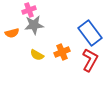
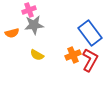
orange cross: moved 11 px right, 3 px down
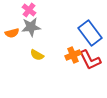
pink cross: rotated 32 degrees counterclockwise
gray star: moved 3 px left, 2 px down
red L-shape: rotated 125 degrees clockwise
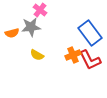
pink cross: moved 11 px right
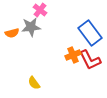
yellow semicircle: moved 3 px left, 28 px down; rotated 24 degrees clockwise
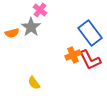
gray star: rotated 30 degrees counterclockwise
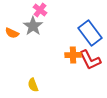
gray star: moved 2 px right, 1 px up
orange semicircle: rotated 40 degrees clockwise
orange cross: rotated 21 degrees clockwise
yellow semicircle: moved 1 px left, 2 px down; rotated 16 degrees clockwise
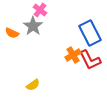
blue rectangle: rotated 10 degrees clockwise
orange cross: rotated 28 degrees counterclockwise
yellow semicircle: rotated 104 degrees counterclockwise
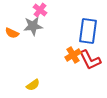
gray star: rotated 30 degrees clockwise
blue rectangle: moved 2 px left, 2 px up; rotated 35 degrees clockwise
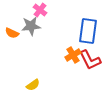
gray star: moved 2 px left
